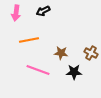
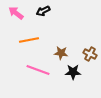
pink arrow: rotated 119 degrees clockwise
brown cross: moved 1 px left, 1 px down
black star: moved 1 px left
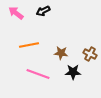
orange line: moved 5 px down
pink line: moved 4 px down
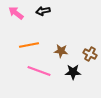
black arrow: rotated 16 degrees clockwise
brown star: moved 2 px up
pink line: moved 1 px right, 3 px up
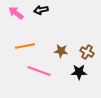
black arrow: moved 2 px left, 1 px up
orange line: moved 4 px left, 1 px down
brown cross: moved 3 px left, 2 px up
black star: moved 6 px right
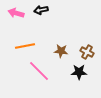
pink arrow: rotated 21 degrees counterclockwise
pink line: rotated 25 degrees clockwise
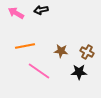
pink arrow: rotated 14 degrees clockwise
pink line: rotated 10 degrees counterclockwise
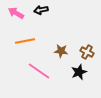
orange line: moved 5 px up
black star: rotated 21 degrees counterclockwise
